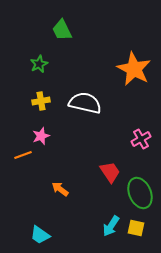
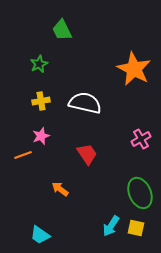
red trapezoid: moved 23 px left, 18 px up
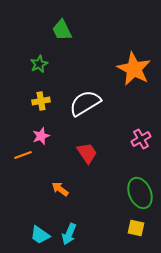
white semicircle: rotated 44 degrees counterclockwise
red trapezoid: moved 1 px up
cyan arrow: moved 42 px left, 8 px down; rotated 10 degrees counterclockwise
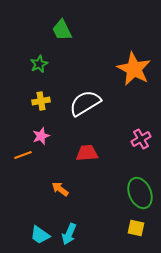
red trapezoid: rotated 60 degrees counterclockwise
